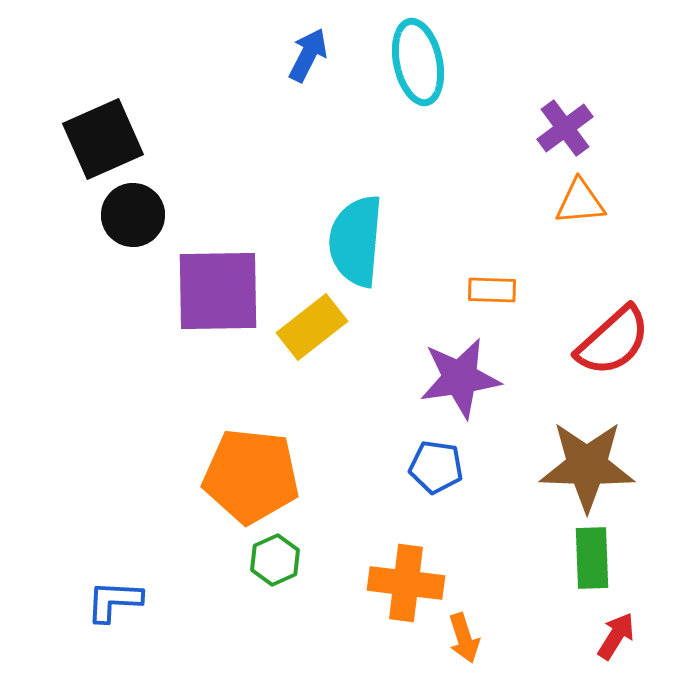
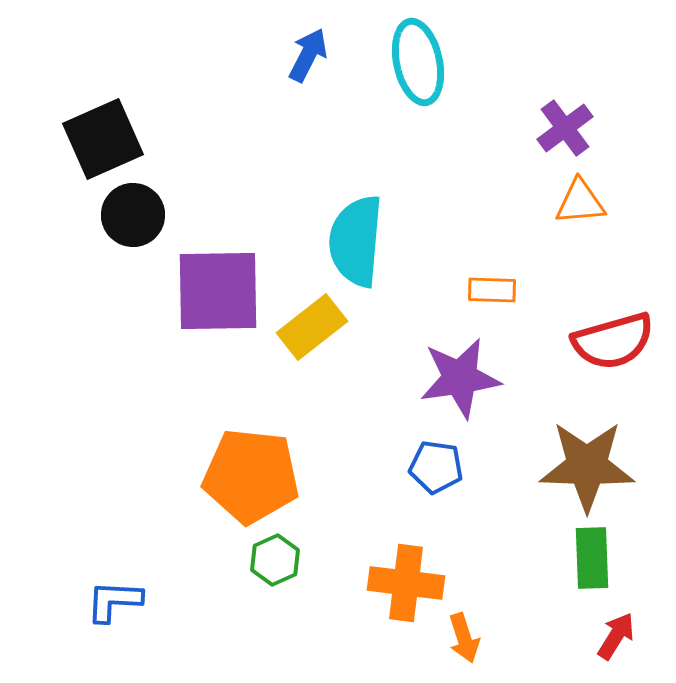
red semicircle: rotated 26 degrees clockwise
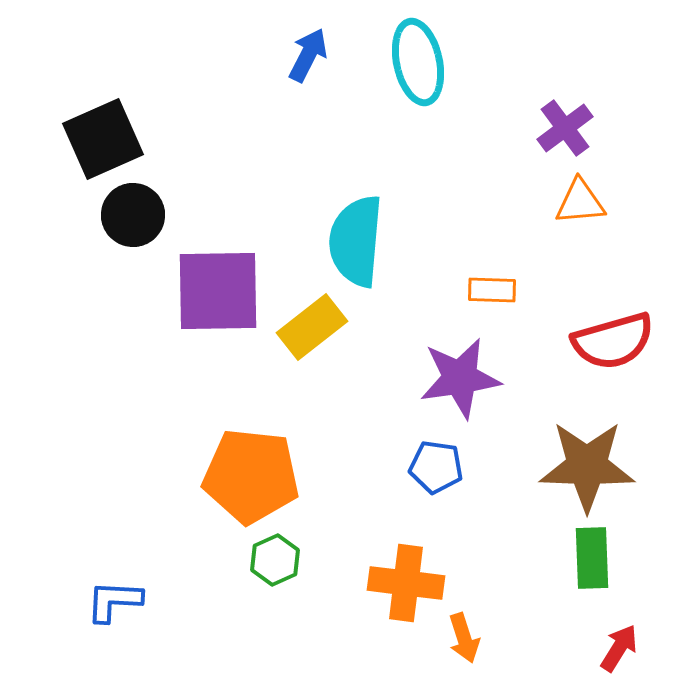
red arrow: moved 3 px right, 12 px down
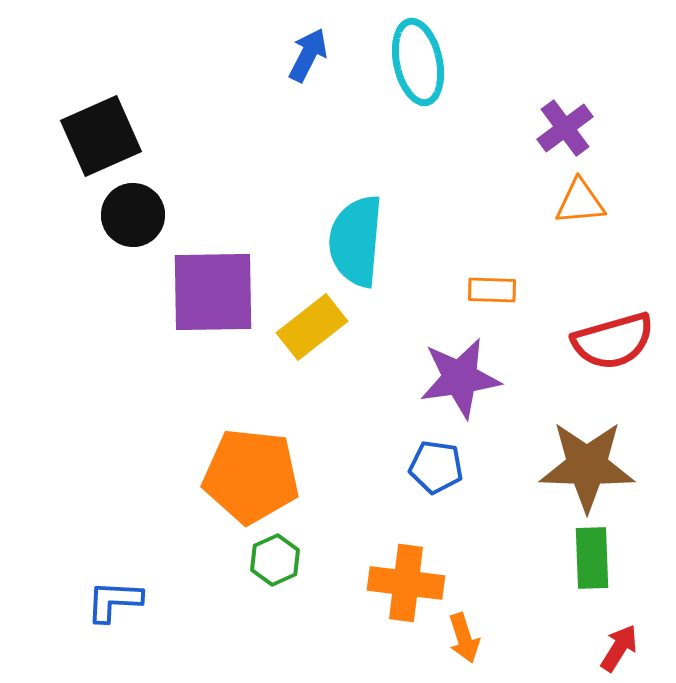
black square: moved 2 px left, 3 px up
purple square: moved 5 px left, 1 px down
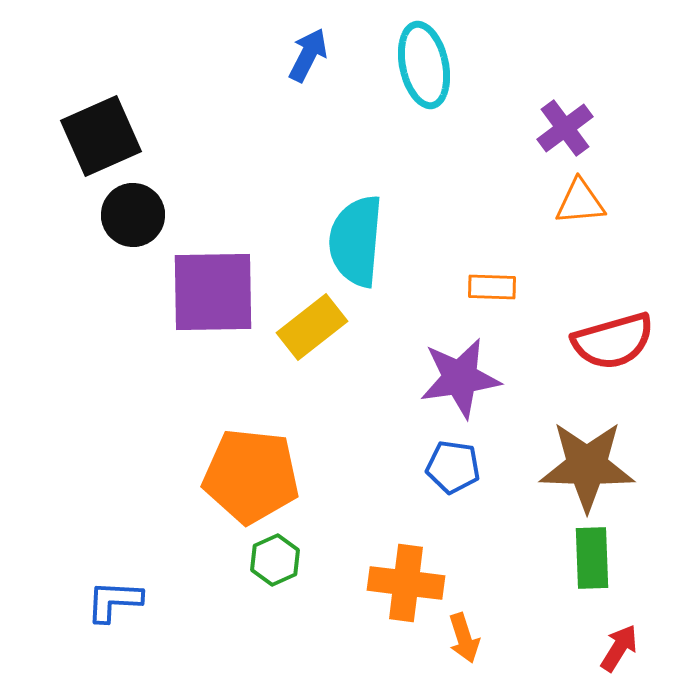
cyan ellipse: moved 6 px right, 3 px down
orange rectangle: moved 3 px up
blue pentagon: moved 17 px right
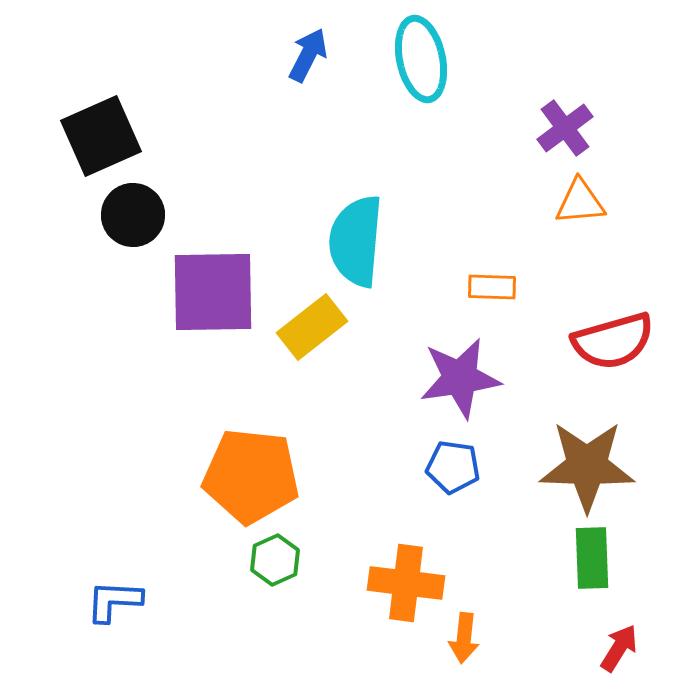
cyan ellipse: moved 3 px left, 6 px up
orange arrow: rotated 24 degrees clockwise
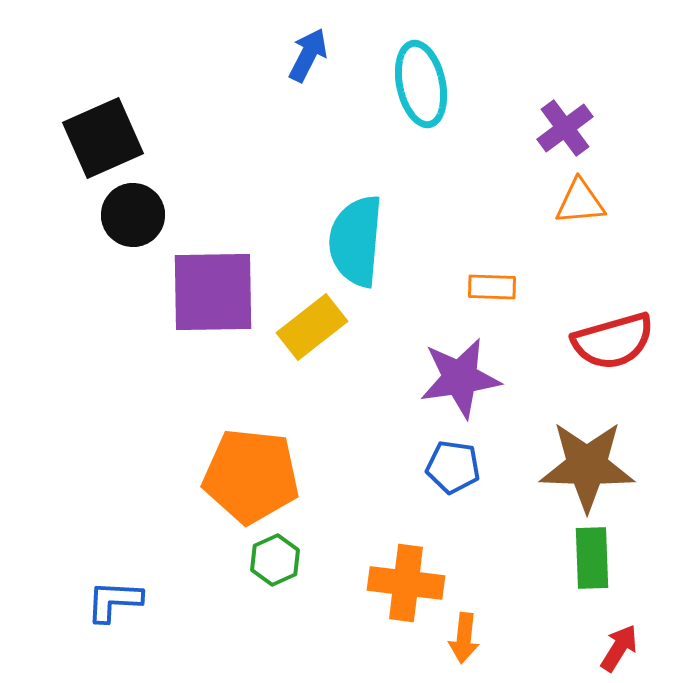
cyan ellipse: moved 25 px down
black square: moved 2 px right, 2 px down
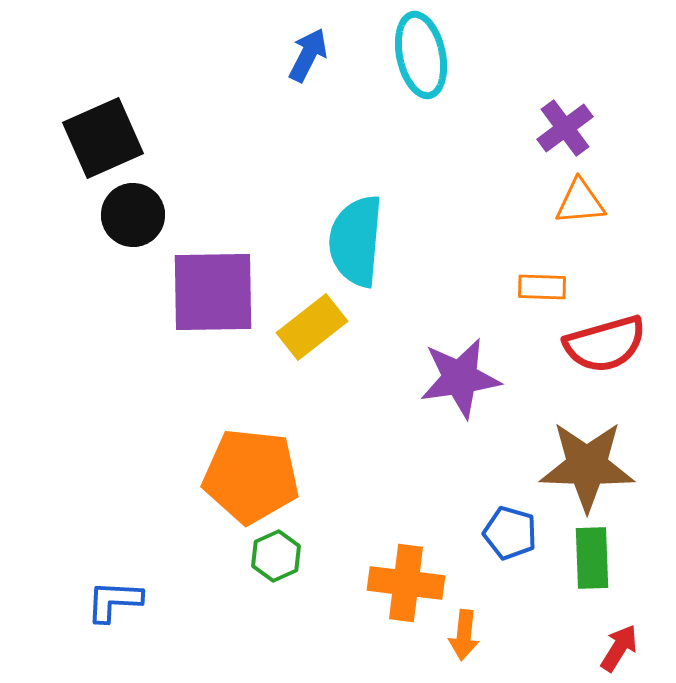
cyan ellipse: moved 29 px up
orange rectangle: moved 50 px right
red semicircle: moved 8 px left, 3 px down
blue pentagon: moved 57 px right, 66 px down; rotated 8 degrees clockwise
green hexagon: moved 1 px right, 4 px up
orange arrow: moved 3 px up
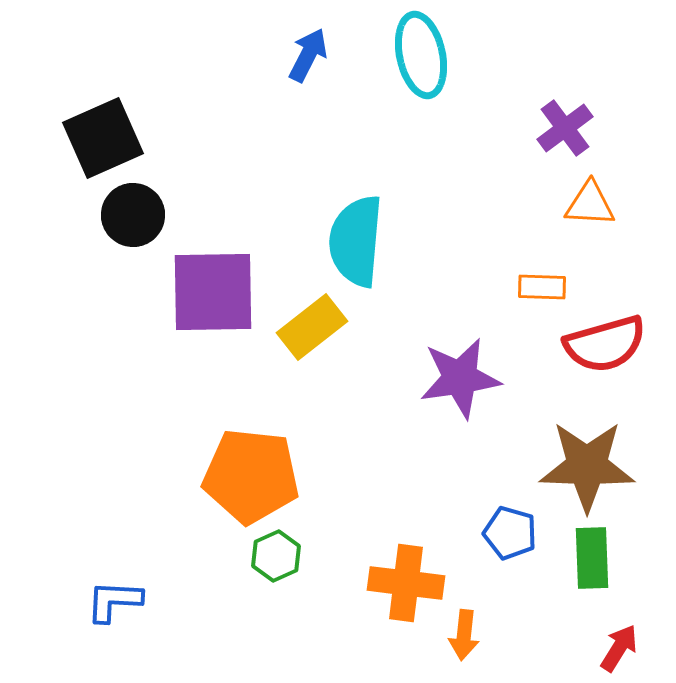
orange triangle: moved 10 px right, 2 px down; rotated 8 degrees clockwise
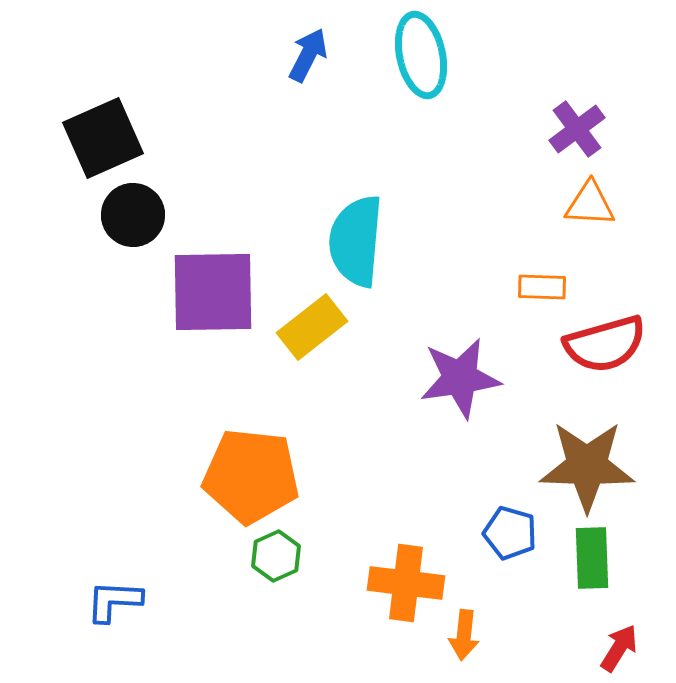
purple cross: moved 12 px right, 1 px down
